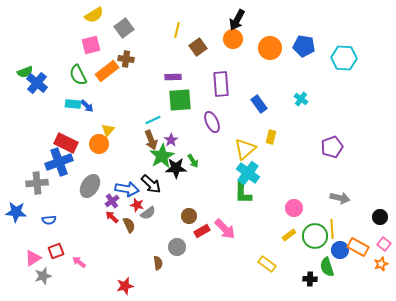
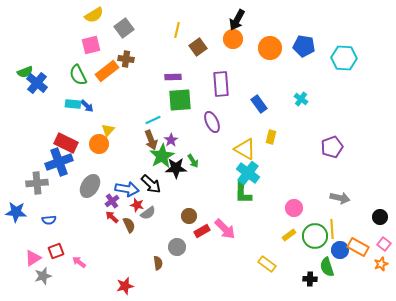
yellow triangle at (245, 149): rotated 50 degrees counterclockwise
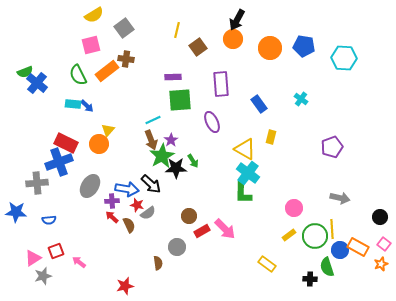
purple cross at (112, 201): rotated 32 degrees clockwise
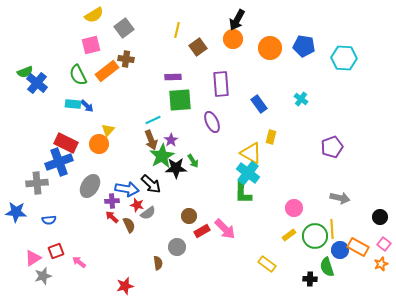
yellow triangle at (245, 149): moved 6 px right, 4 px down
